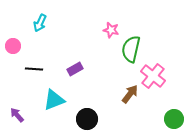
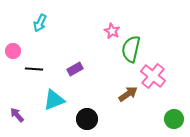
pink star: moved 1 px right, 1 px down; rotated 14 degrees clockwise
pink circle: moved 5 px down
brown arrow: moved 2 px left; rotated 18 degrees clockwise
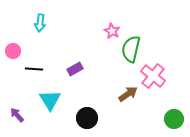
cyan arrow: rotated 18 degrees counterclockwise
cyan triangle: moved 4 px left; rotated 40 degrees counterclockwise
black circle: moved 1 px up
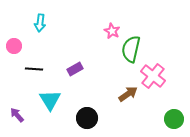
pink circle: moved 1 px right, 5 px up
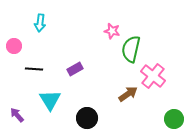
pink star: rotated 14 degrees counterclockwise
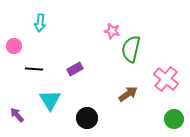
pink cross: moved 13 px right, 3 px down
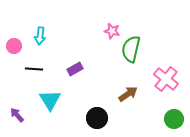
cyan arrow: moved 13 px down
black circle: moved 10 px right
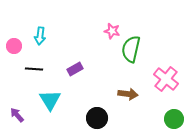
brown arrow: rotated 42 degrees clockwise
